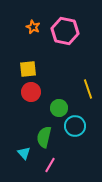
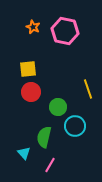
green circle: moved 1 px left, 1 px up
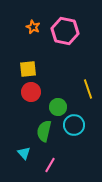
cyan circle: moved 1 px left, 1 px up
green semicircle: moved 6 px up
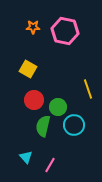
orange star: rotated 24 degrees counterclockwise
yellow square: rotated 36 degrees clockwise
red circle: moved 3 px right, 8 px down
green semicircle: moved 1 px left, 5 px up
cyan triangle: moved 2 px right, 4 px down
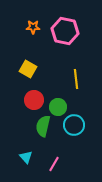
yellow line: moved 12 px left, 10 px up; rotated 12 degrees clockwise
pink line: moved 4 px right, 1 px up
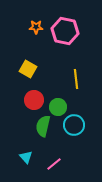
orange star: moved 3 px right
pink line: rotated 21 degrees clockwise
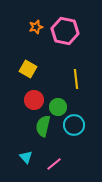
orange star: rotated 16 degrees counterclockwise
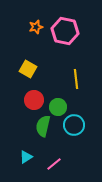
cyan triangle: rotated 40 degrees clockwise
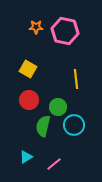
orange star: rotated 16 degrees clockwise
red circle: moved 5 px left
